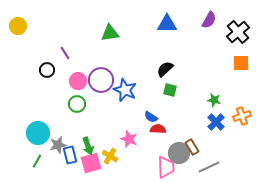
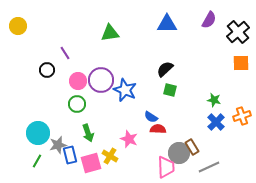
green arrow: moved 13 px up
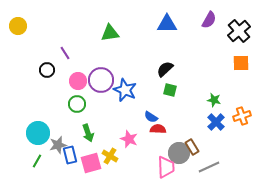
black cross: moved 1 px right, 1 px up
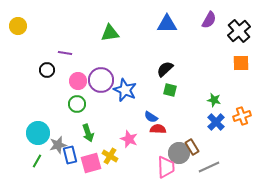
purple line: rotated 48 degrees counterclockwise
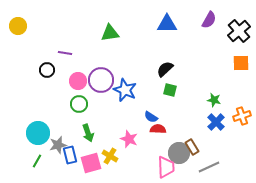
green circle: moved 2 px right
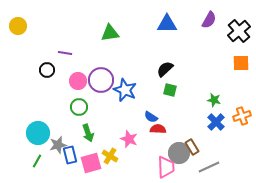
green circle: moved 3 px down
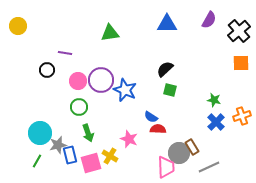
cyan circle: moved 2 px right
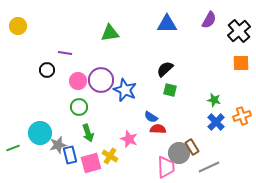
green line: moved 24 px left, 13 px up; rotated 40 degrees clockwise
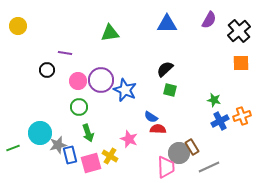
blue cross: moved 4 px right, 1 px up; rotated 18 degrees clockwise
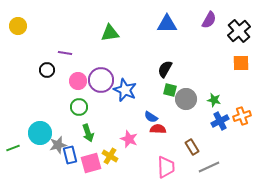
black semicircle: rotated 18 degrees counterclockwise
gray circle: moved 7 px right, 54 px up
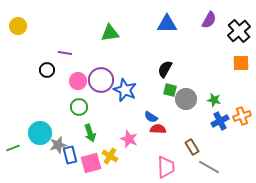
green arrow: moved 2 px right
gray line: rotated 55 degrees clockwise
